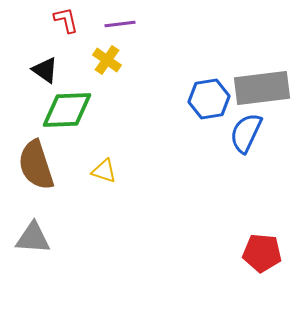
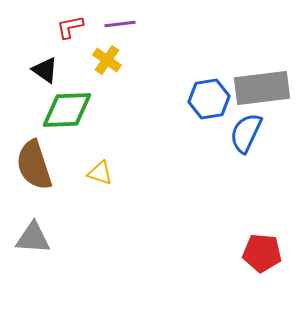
red L-shape: moved 4 px right, 7 px down; rotated 88 degrees counterclockwise
brown semicircle: moved 2 px left
yellow triangle: moved 4 px left, 2 px down
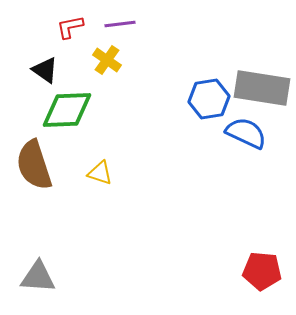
gray rectangle: rotated 16 degrees clockwise
blue semicircle: rotated 90 degrees clockwise
gray triangle: moved 5 px right, 39 px down
red pentagon: moved 18 px down
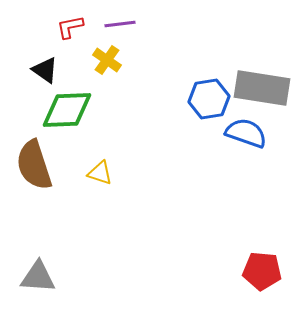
blue semicircle: rotated 6 degrees counterclockwise
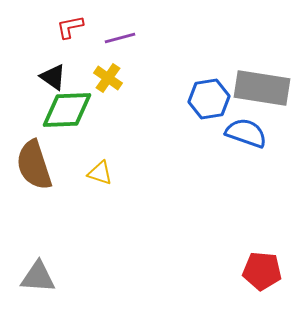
purple line: moved 14 px down; rotated 8 degrees counterclockwise
yellow cross: moved 1 px right, 18 px down
black triangle: moved 8 px right, 7 px down
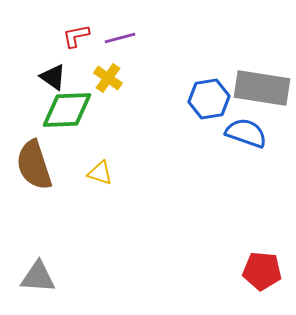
red L-shape: moved 6 px right, 9 px down
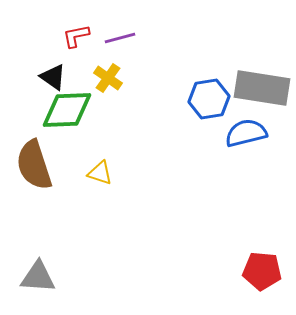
blue semicircle: rotated 33 degrees counterclockwise
